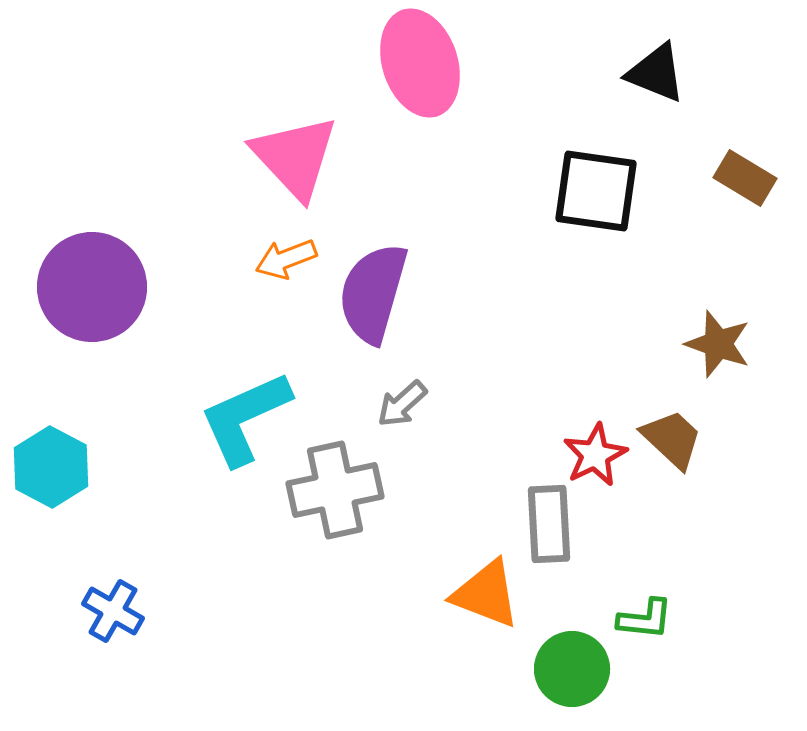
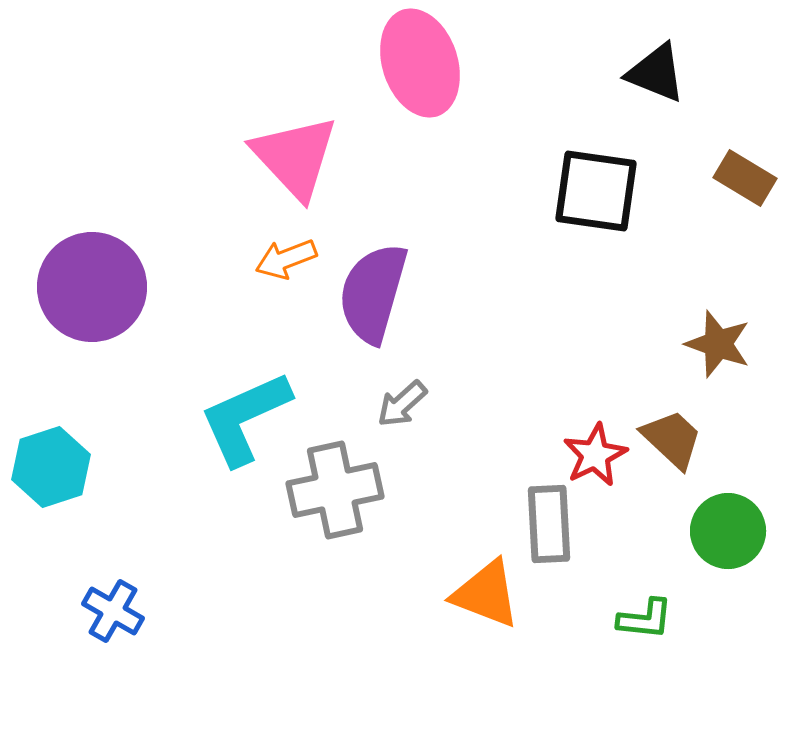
cyan hexagon: rotated 14 degrees clockwise
green circle: moved 156 px right, 138 px up
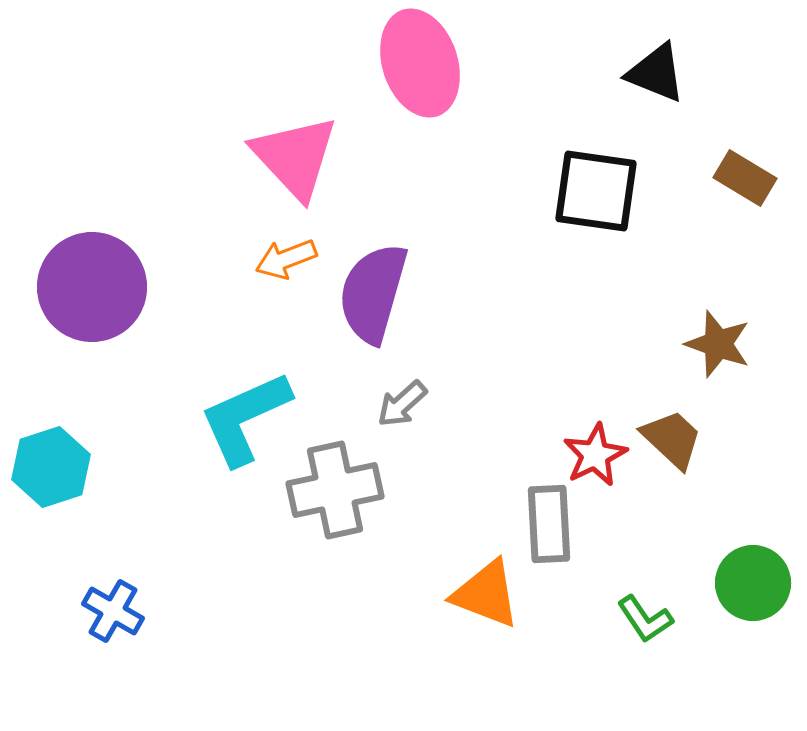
green circle: moved 25 px right, 52 px down
green L-shape: rotated 50 degrees clockwise
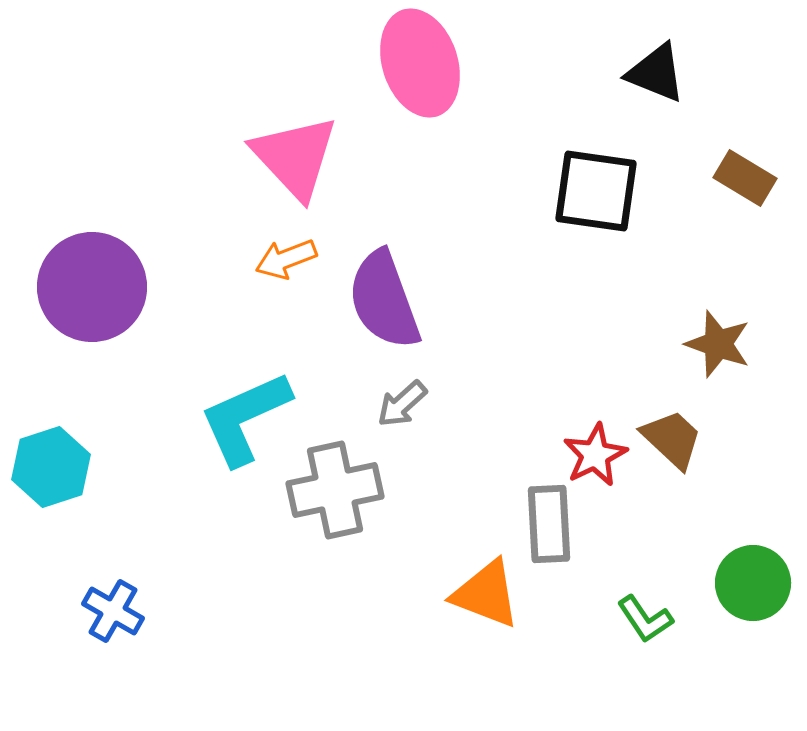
purple semicircle: moved 11 px right, 7 px down; rotated 36 degrees counterclockwise
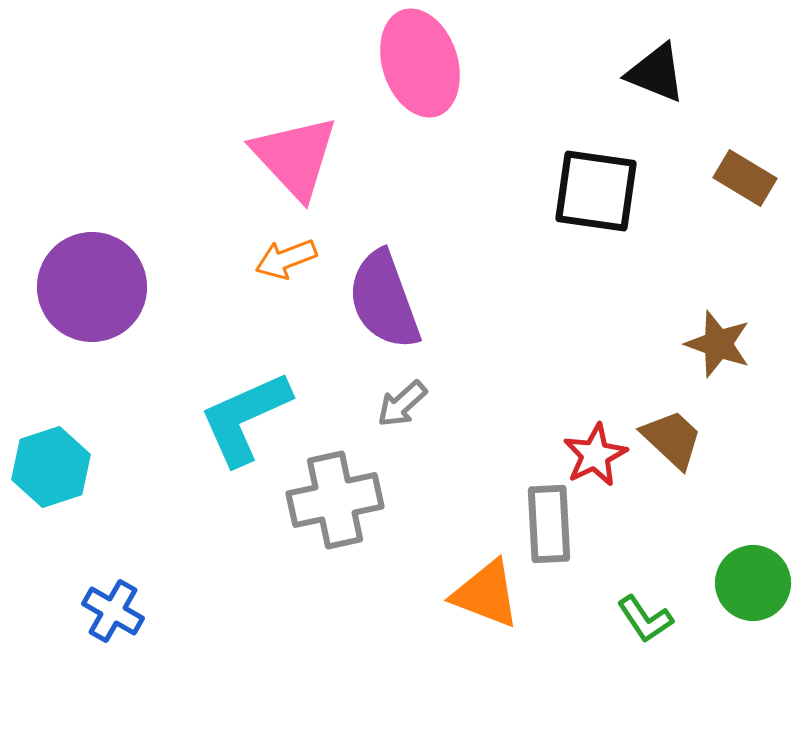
gray cross: moved 10 px down
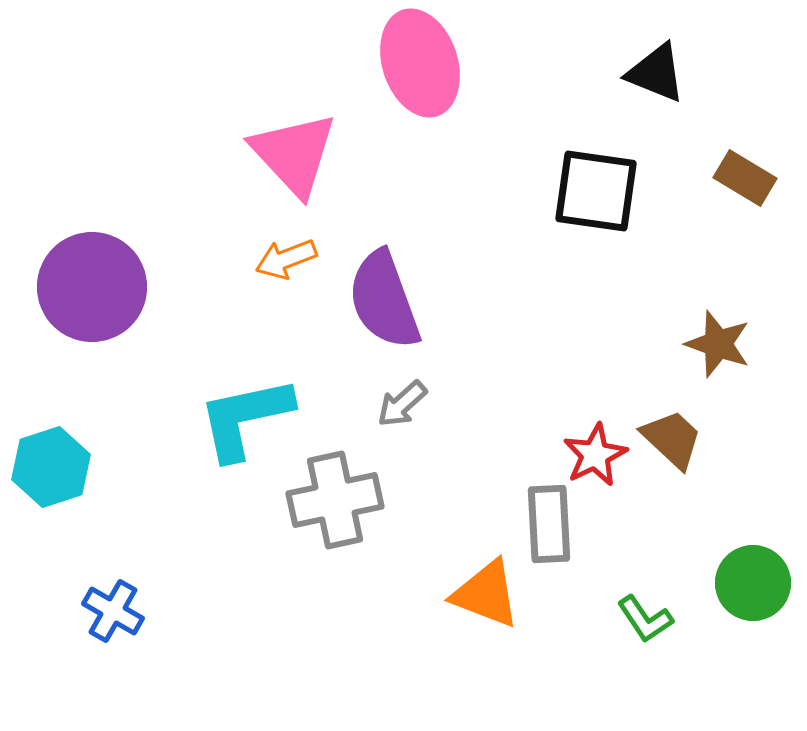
pink triangle: moved 1 px left, 3 px up
cyan L-shape: rotated 12 degrees clockwise
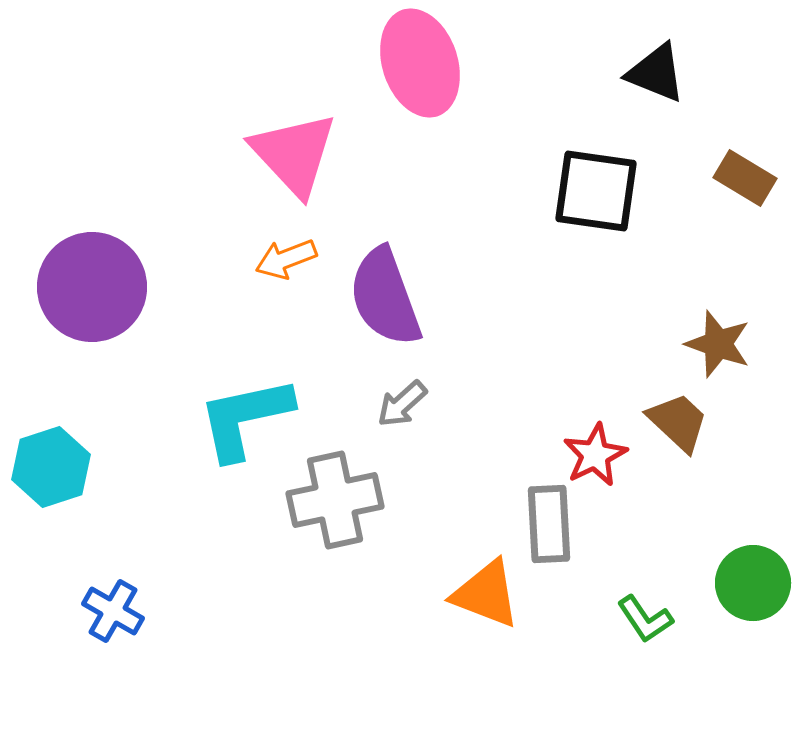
purple semicircle: moved 1 px right, 3 px up
brown trapezoid: moved 6 px right, 17 px up
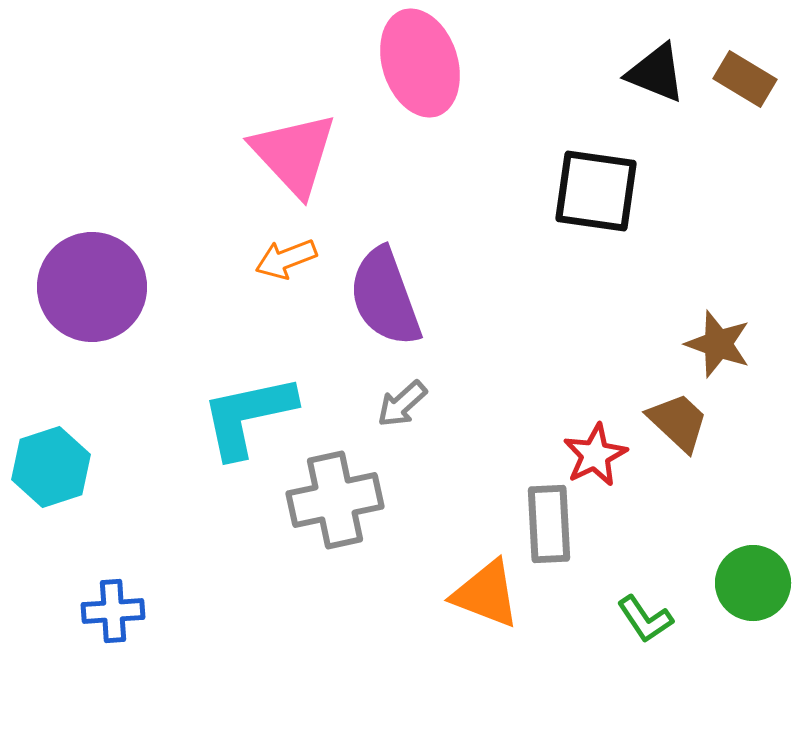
brown rectangle: moved 99 px up
cyan L-shape: moved 3 px right, 2 px up
blue cross: rotated 34 degrees counterclockwise
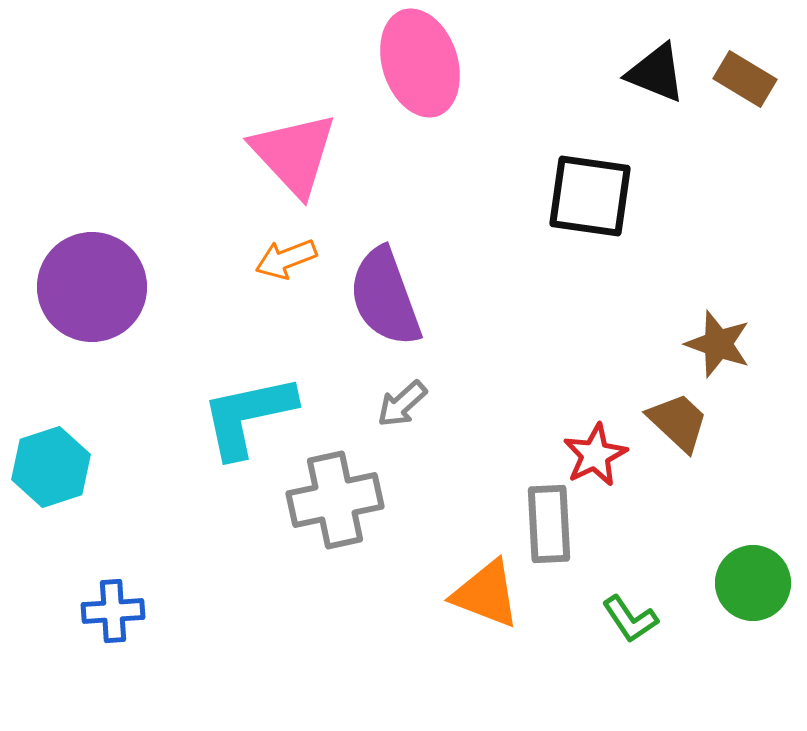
black square: moved 6 px left, 5 px down
green L-shape: moved 15 px left
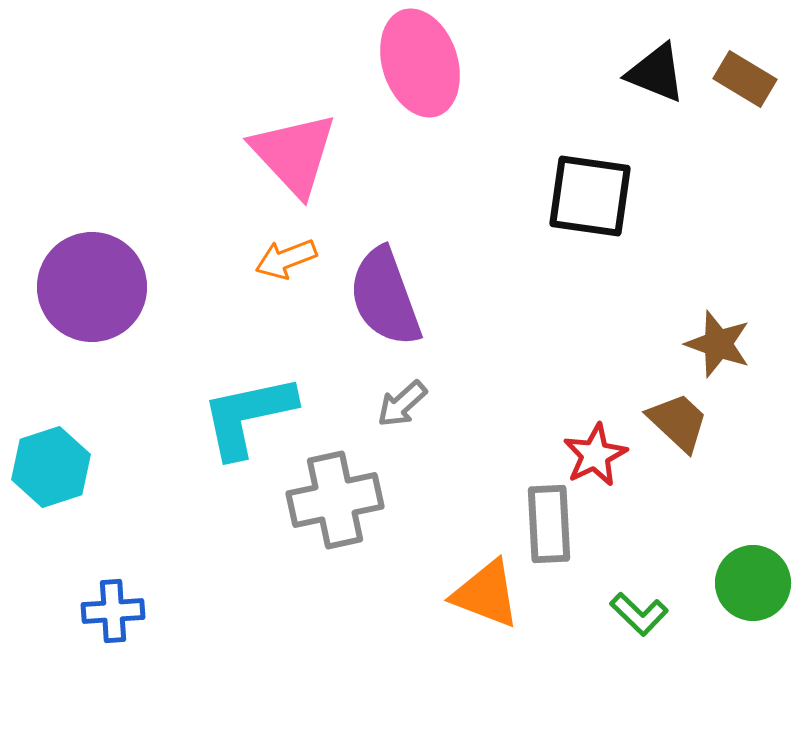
green L-shape: moved 9 px right, 5 px up; rotated 12 degrees counterclockwise
